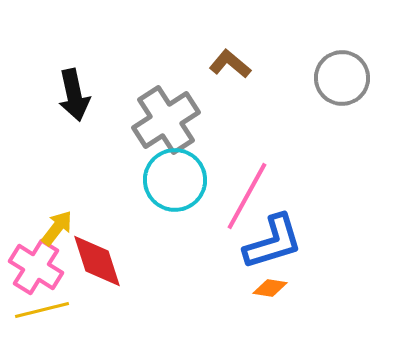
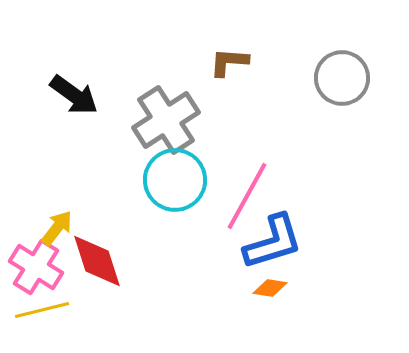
brown L-shape: moved 1 px left, 2 px up; rotated 36 degrees counterclockwise
black arrow: rotated 42 degrees counterclockwise
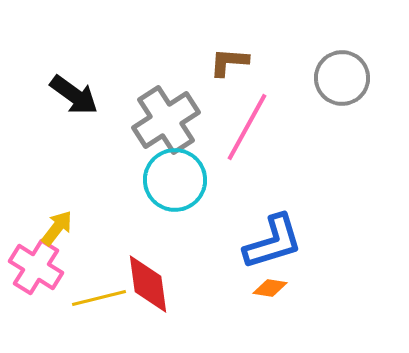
pink line: moved 69 px up
red diamond: moved 51 px right, 23 px down; rotated 10 degrees clockwise
yellow line: moved 57 px right, 12 px up
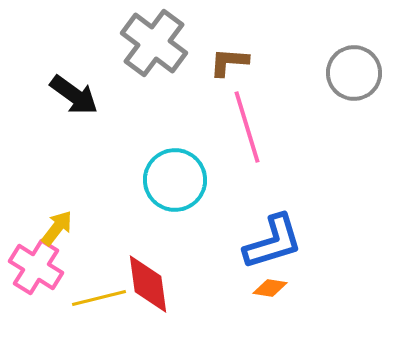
gray circle: moved 12 px right, 5 px up
gray cross: moved 12 px left, 77 px up; rotated 20 degrees counterclockwise
pink line: rotated 46 degrees counterclockwise
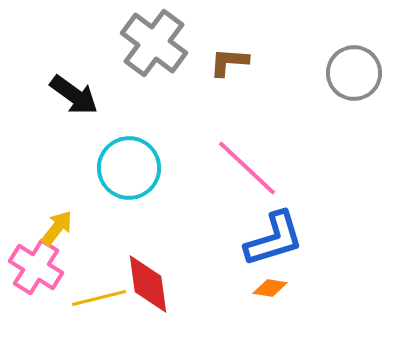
pink line: moved 41 px down; rotated 30 degrees counterclockwise
cyan circle: moved 46 px left, 12 px up
blue L-shape: moved 1 px right, 3 px up
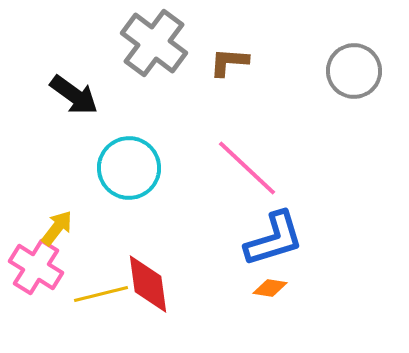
gray circle: moved 2 px up
yellow line: moved 2 px right, 4 px up
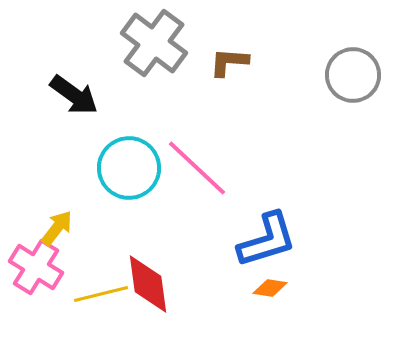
gray circle: moved 1 px left, 4 px down
pink line: moved 50 px left
blue L-shape: moved 7 px left, 1 px down
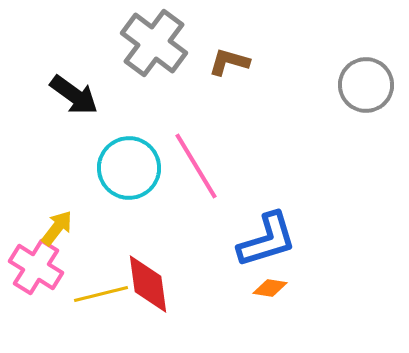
brown L-shape: rotated 12 degrees clockwise
gray circle: moved 13 px right, 10 px down
pink line: moved 1 px left, 2 px up; rotated 16 degrees clockwise
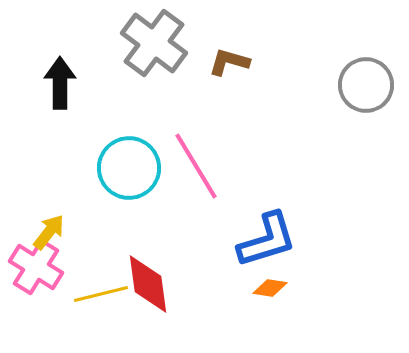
black arrow: moved 14 px left, 12 px up; rotated 126 degrees counterclockwise
yellow arrow: moved 8 px left, 4 px down
